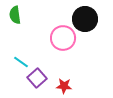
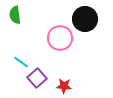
pink circle: moved 3 px left
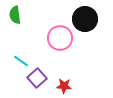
cyan line: moved 1 px up
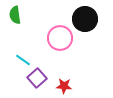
cyan line: moved 2 px right, 1 px up
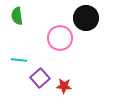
green semicircle: moved 2 px right, 1 px down
black circle: moved 1 px right, 1 px up
cyan line: moved 4 px left; rotated 28 degrees counterclockwise
purple square: moved 3 px right
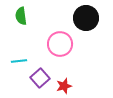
green semicircle: moved 4 px right
pink circle: moved 6 px down
cyan line: moved 1 px down; rotated 14 degrees counterclockwise
red star: rotated 21 degrees counterclockwise
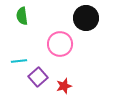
green semicircle: moved 1 px right
purple square: moved 2 px left, 1 px up
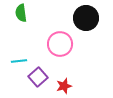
green semicircle: moved 1 px left, 3 px up
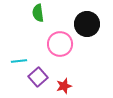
green semicircle: moved 17 px right
black circle: moved 1 px right, 6 px down
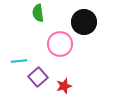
black circle: moved 3 px left, 2 px up
